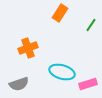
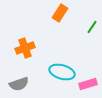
green line: moved 1 px right, 2 px down
orange cross: moved 3 px left
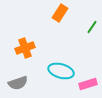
cyan ellipse: moved 1 px left, 1 px up
gray semicircle: moved 1 px left, 1 px up
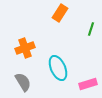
green line: moved 1 px left, 2 px down; rotated 16 degrees counterclockwise
cyan ellipse: moved 3 px left, 3 px up; rotated 50 degrees clockwise
gray semicircle: moved 5 px right, 1 px up; rotated 102 degrees counterclockwise
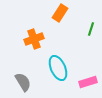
orange cross: moved 9 px right, 9 px up
pink rectangle: moved 2 px up
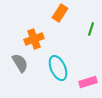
gray semicircle: moved 3 px left, 19 px up
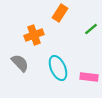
green line: rotated 32 degrees clockwise
orange cross: moved 4 px up
gray semicircle: rotated 12 degrees counterclockwise
pink rectangle: moved 1 px right, 5 px up; rotated 24 degrees clockwise
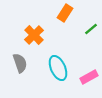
orange rectangle: moved 5 px right
orange cross: rotated 24 degrees counterclockwise
gray semicircle: rotated 24 degrees clockwise
pink rectangle: rotated 36 degrees counterclockwise
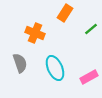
orange cross: moved 1 px right, 2 px up; rotated 24 degrees counterclockwise
cyan ellipse: moved 3 px left
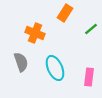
gray semicircle: moved 1 px right, 1 px up
pink rectangle: rotated 54 degrees counterclockwise
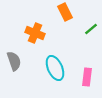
orange rectangle: moved 1 px up; rotated 60 degrees counterclockwise
gray semicircle: moved 7 px left, 1 px up
pink rectangle: moved 2 px left
